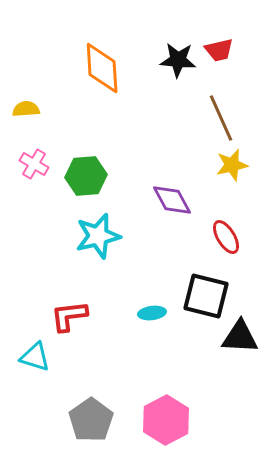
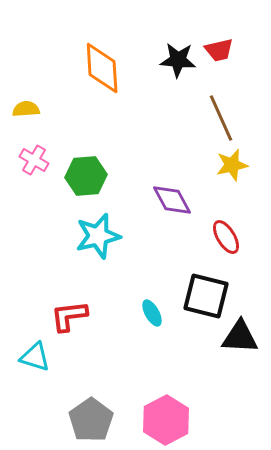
pink cross: moved 4 px up
cyan ellipse: rotated 68 degrees clockwise
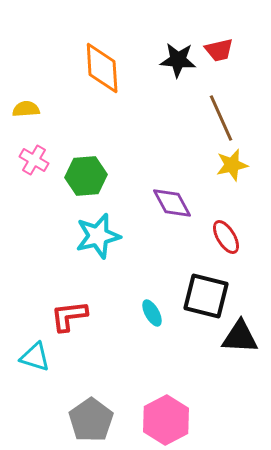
purple diamond: moved 3 px down
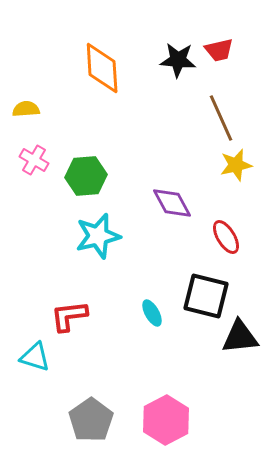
yellow star: moved 4 px right
black triangle: rotated 9 degrees counterclockwise
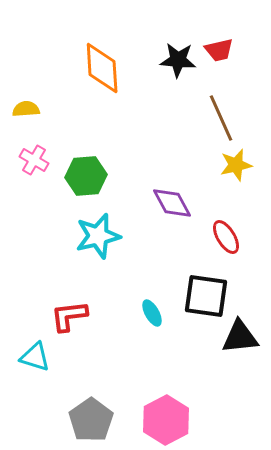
black square: rotated 6 degrees counterclockwise
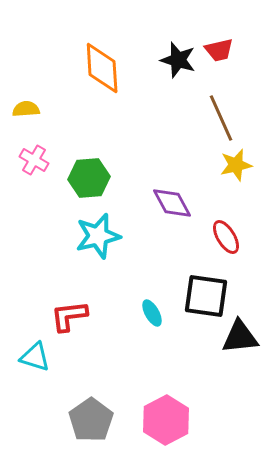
black star: rotated 12 degrees clockwise
green hexagon: moved 3 px right, 2 px down
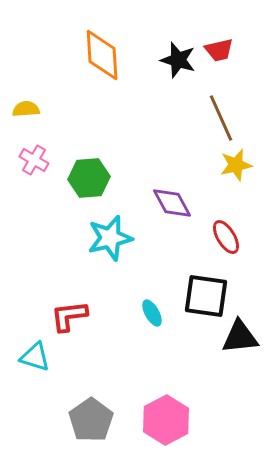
orange diamond: moved 13 px up
cyan star: moved 12 px right, 2 px down
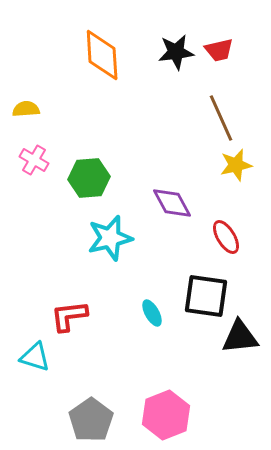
black star: moved 2 px left, 8 px up; rotated 24 degrees counterclockwise
pink hexagon: moved 5 px up; rotated 6 degrees clockwise
